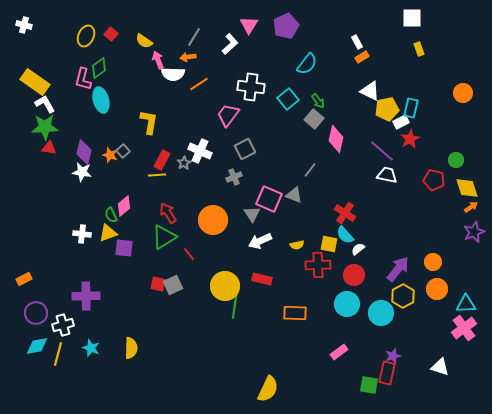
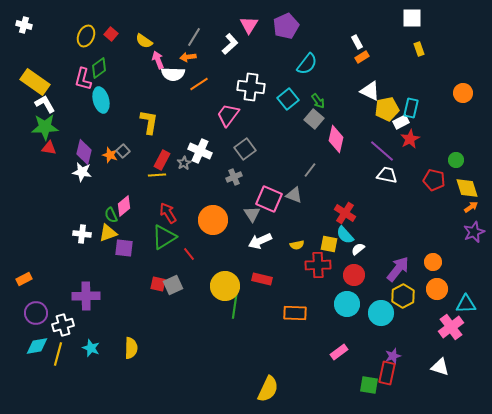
gray square at (245, 149): rotated 10 degrees counterclockwise
pink cross at (464, 328): moved 13 px left, 1 px up
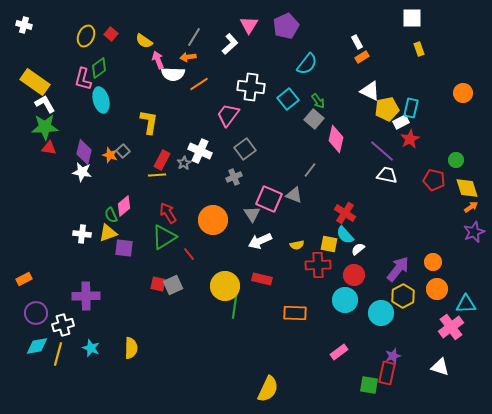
cyan circle at (347, 304): moved 2 px left, 4 px up
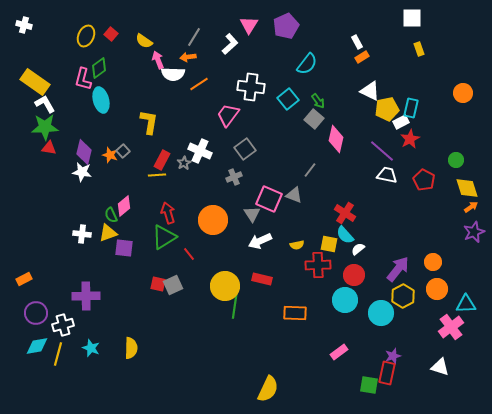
red pentagon at (434, 180): moved 10 px left; rotated 15 degrees clockwise
red arrow at (168, 213): rotated 15 degrees clockwise
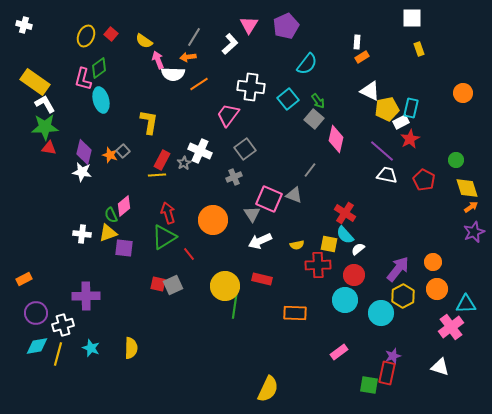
white rectangle at (357, 42): rotated 32 degrees clockwise
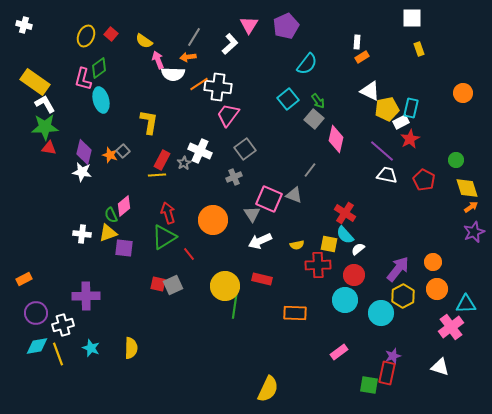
white cross at (251, 87): moved 33 px left
yellow line at (58, 354): rotated 35 degrees counterclockwise
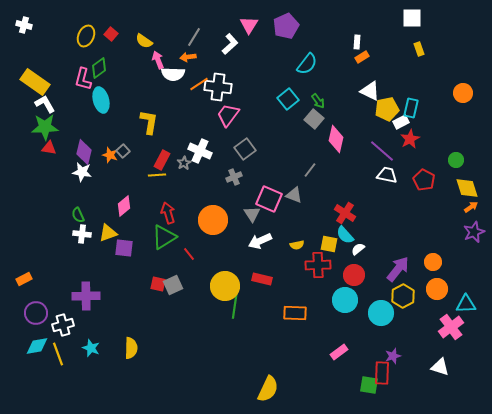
green semicircle at (111, 215): moved 33 px left
red rectangle at (387, 373): moved 5 px left; rotated 10 degrees counterclockwise
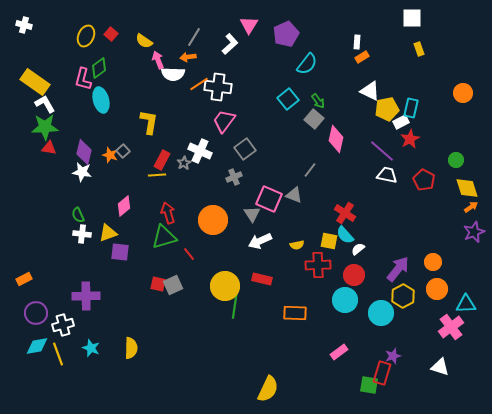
purple pentagon at (286, 26): moved 8 px down
pink trapezoid at (228, 115): moved 4 px left, 6 px down
green triangle at (164, 237): rotated 16 degrees clockwise
yellow square at (329, 244): moved 3 px up
purple square at (124, 248): moved 4 px left, 4 px down
red rectangle at (382, 373): rotated 15 degrees clockwise
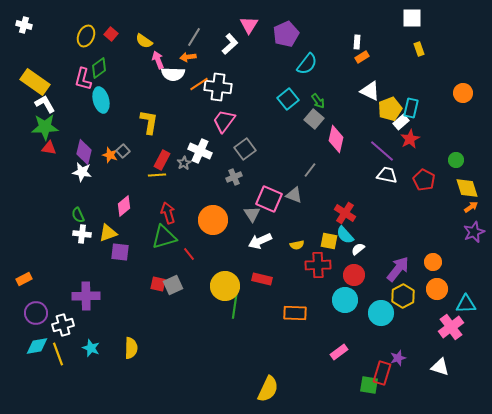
yellow pentagon at (387, 109): moved 3 px right; rotated 10 degrees counterclockwise
white rectangle at (401, 122): rotated 14 degrees counterclockwise
purple star at (393, 356): moved 5 px right, 2 px down
